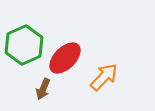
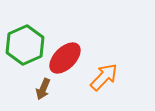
green hexagon: moved 1 px right
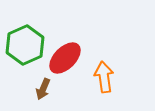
orange arrow: rotated 52 degrees counterclockwise
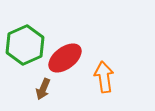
red ellipse: rotated 8 degrees clockwise
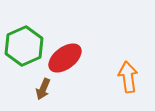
green hexagon: moved 1 px left, 1 px down
orange arrow: moved 24 px right
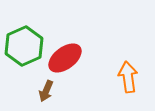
brown arrow: moved 3 px right, 2 px down
